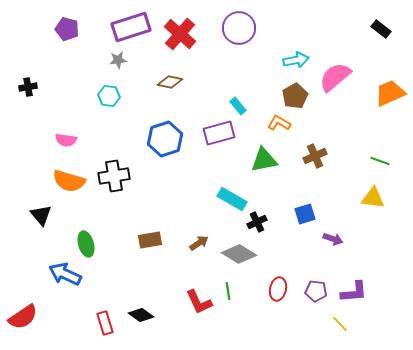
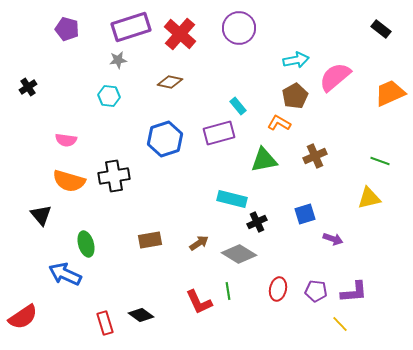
black cross at (28, 87): rotated 24 degrees counterclockwise
yellow triangle at (373, 198): moved 4 px left; rotated 20 degrees counterclockwise
cyan rectangle at (232, 199): rotated 16 degrees counterclockwise
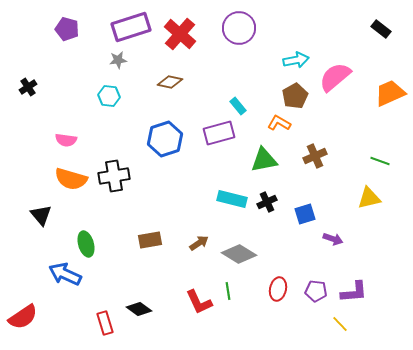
orange semicircle at (69, 181): moved 2 px right, 2 px up
black cross at (257, 222): moved 10 px right, 20 px up
black diamond at (141, 315): moved 2 px left, 6 px up
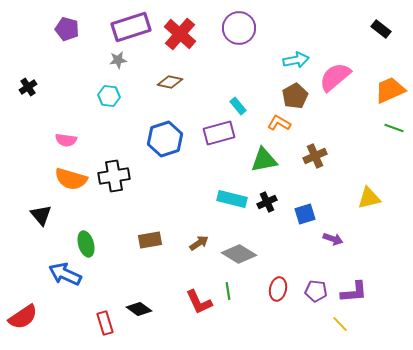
orange trapezoid at (390, 93): moved 3 px up
green line at (380, 161): moved 14 px right, 33 px up
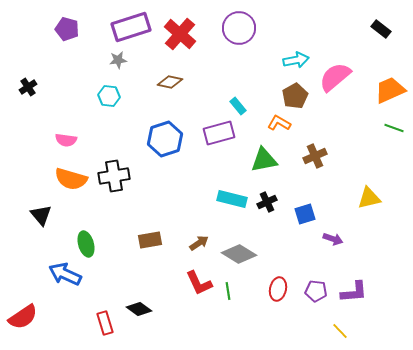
red L-shape at (199, 302): moved 19 px up
yellow line at (340, 324): moved 7 px down
